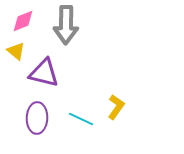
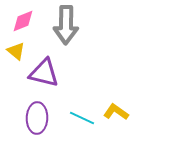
yellow L-shape: moved 5 px down; rotated 90 degrees counterclockwise
cyan line: moved 1 px right, 1 px up
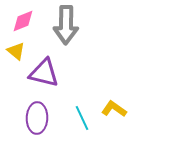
yellow L-shape: moved 2 px left, 3 px up
cyan line: rotated 40 degrees clockwise
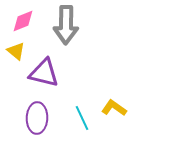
yellow L-shape: moved 1 px up
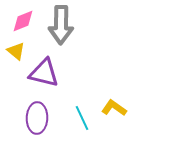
gray arrow: moved 5 px left
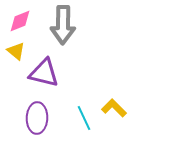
pink diamond: moved 3 px left
gray arrow: moved 2 px right
yellow L-shape: rotated 10 degrees clockwise
cyan line: moved 2 px right
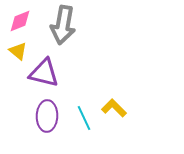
gray arrow: rotated 9 degrees clockwise
yellow triangle: moved 2 px right
purple ellipse: moved 10 px right, 2 px up
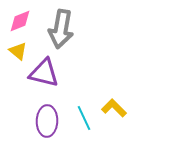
gray arrow: moved 2 px left, 4 px down
purple ellipse: moved 5 px down
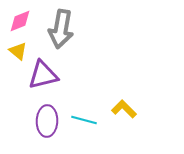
purple triangle: moved 1 px left, 2 px down; rotated 28 degrees counterclockwise
yellow L-shape: moved 10 px right, 1 px down
cyan line: moved 2 px down; rotated 50 degrees counterclockwise
